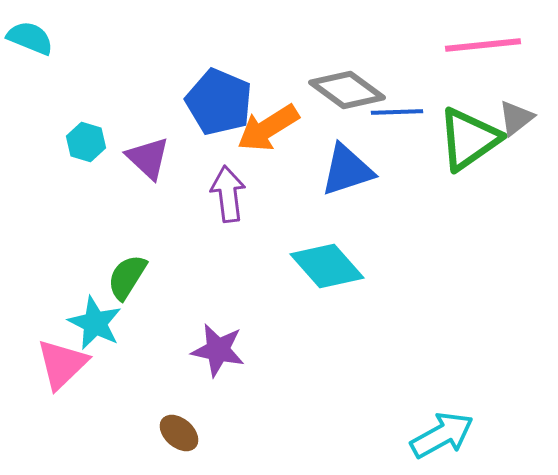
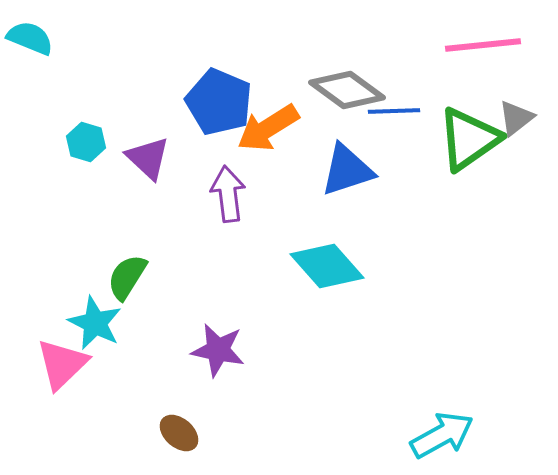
blue line: moved 3 px left, 1 px up
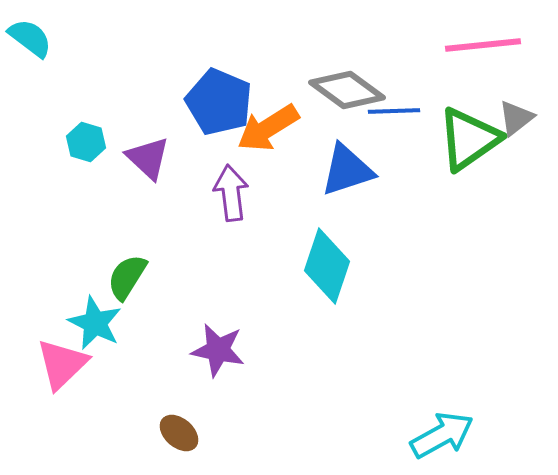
cyan semicircle: rotated 15 degrees clockwise
purple arrow: moved 3 px right, 1 px up
cyan diamond: rotated 60 degrees clockwise
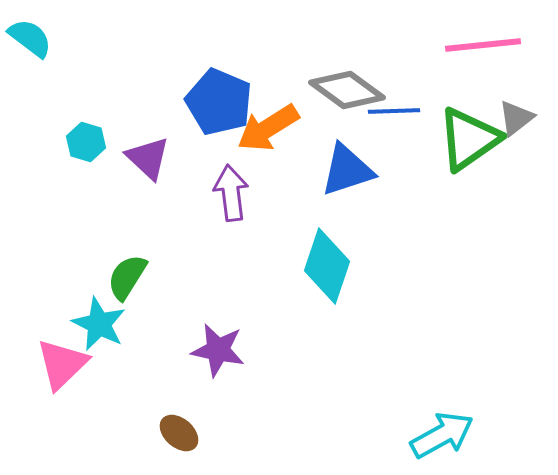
cyan star: moved 4 px right, 1 px down
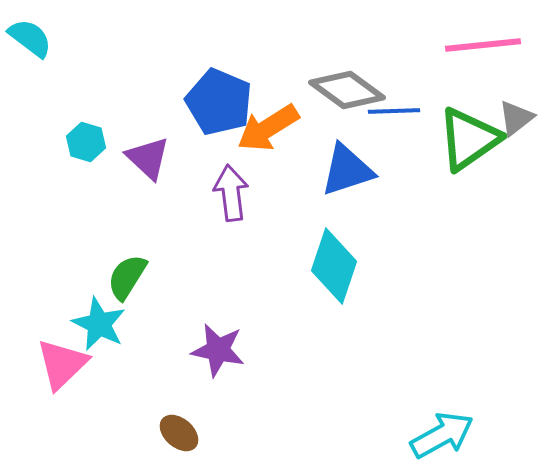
cyan diamond: moved 7 px right
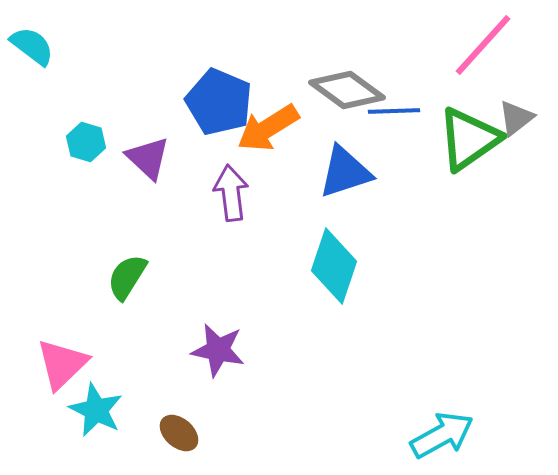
cyan semicircle: moved 2 px right, 8 px down
pink line: rotated 42 degrees counterclockwise
blue triangle: moved 2 px left, 2 px down
cyan star: moved 3 px left, 86 px down
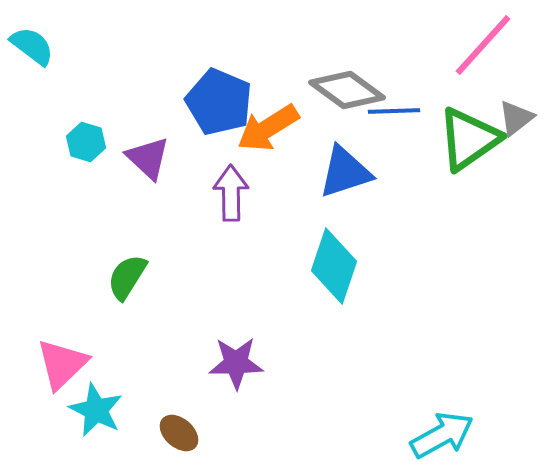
purple arrow: rotated 6 degrees clockwise
purple star: moved 18 px right, 13 px down; rotated 12 degrees counterclockwise
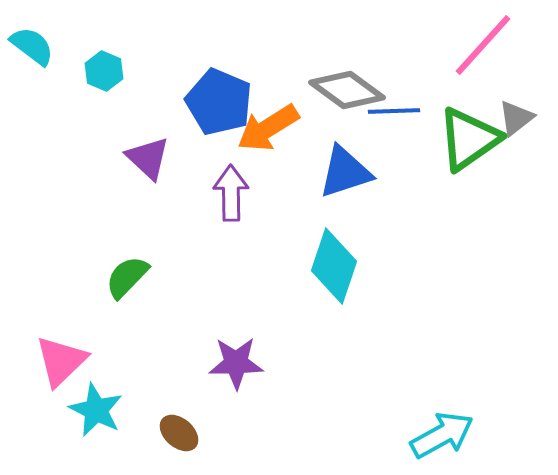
cyan hexagon: moved 18 px right, 71 px up; rotated 6 degrees clockwise
green semicircle: rotated 12 degrees clockwise
pink triangle: moved 1 px left, 3 px up
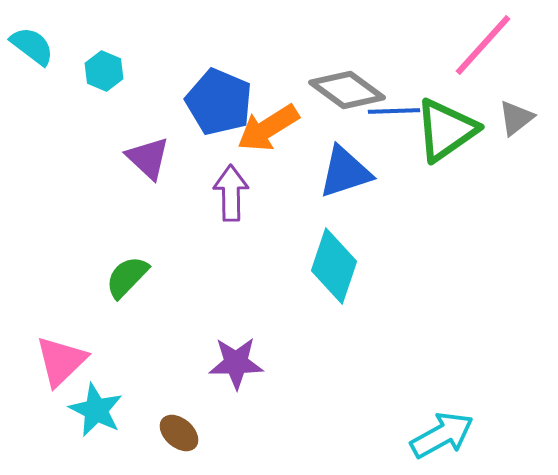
green triangle: moved 23 px left, 9 px up
